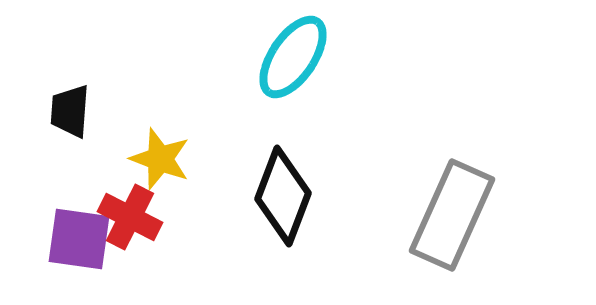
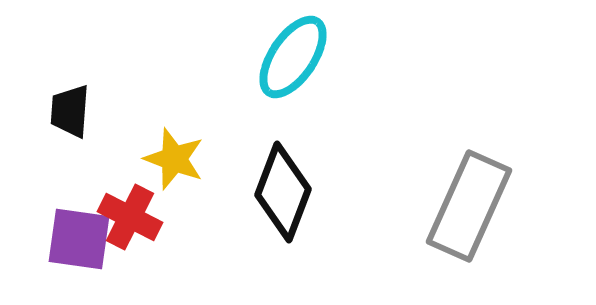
yellow star: moved 14 px right
black diamond: moved 4 px up
gray rectangle: moved 17 px right, 9 px up
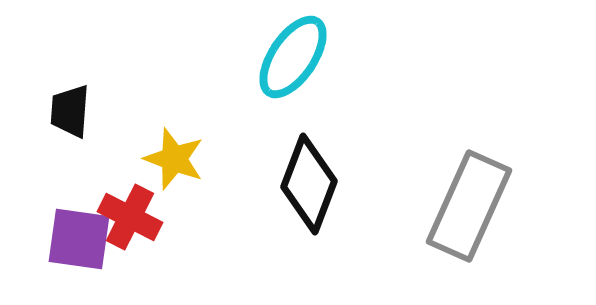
black diamond: moved 26 px right, 8 px up
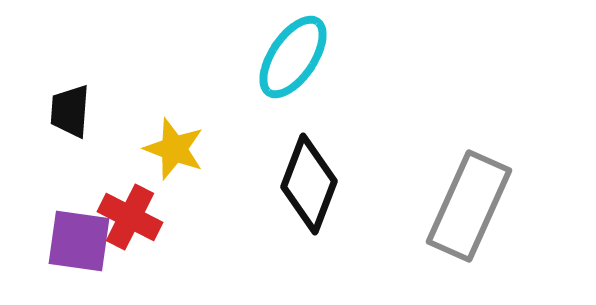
yellow star: moved 10 px up
purple square: moved 2 px down
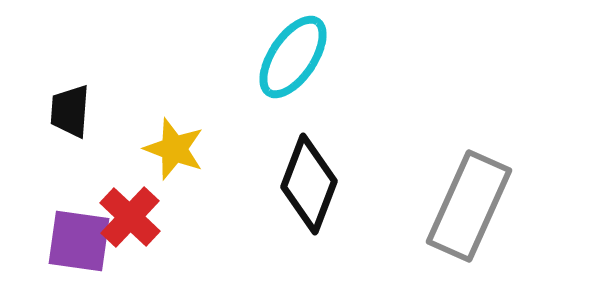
red cross: rotated 16 degrees clockwise
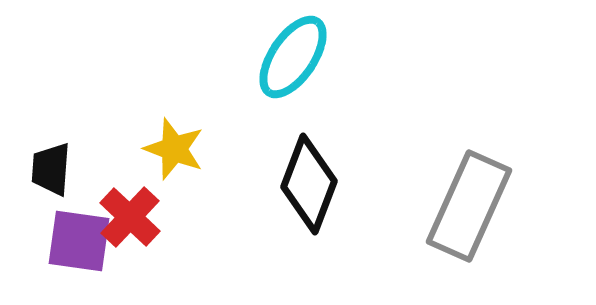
black trapezoid: moved 19 px left, 58 px down
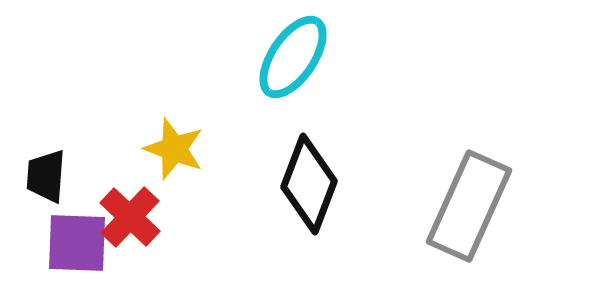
black trapezoid: moved 5 px left, 7 px down
purple square: moved 2 px left, 2 px down; rotated 6 degrees counterclockwise
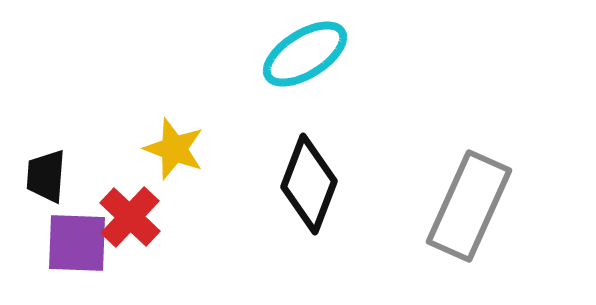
cyan ellipse: moved 12 px right, 3 px up; rotated 24 degrees clockwise
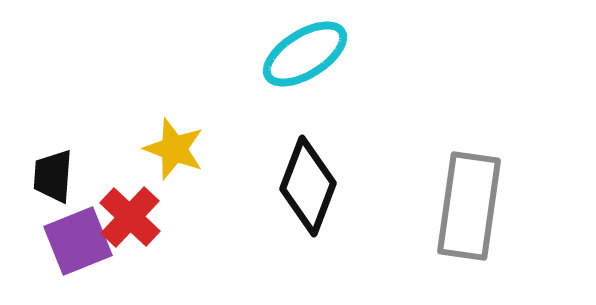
black trapezoid: moved 7 px right
black diamond: moved 1 px left, 2 px down
gray rectangle: rotated 16 degrees counterclockwise
purple square: moved 1 px right, 2 px up; rotated 24 degrees counterclockwise
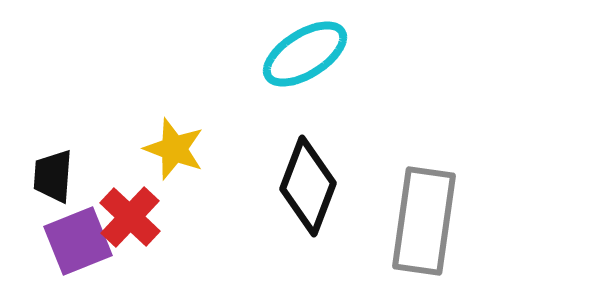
gray rectangle: moved 45 px left, 15 px down
